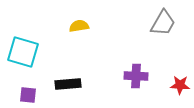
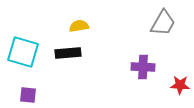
purple cross: moved 7 px right, 9 px up
black rectangle: moved 31 px up
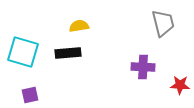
gray trapezoid: rotated 44 degrees counterclockwise
purple square: moved 2 px right; rotated 18 degrees counterclockwise
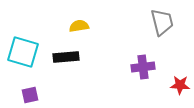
gray trapezoid: moved 1 px left, 1 px up
black rectangle: moved 2 px left, 4 px down
purple cross: rotated 10 degrees counterclockwise
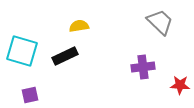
gray trapezoid: moved 2 px left; rotated 32 degrees counterclockwise
cyan square: moved 1 px left, 1 px up
black rectangle: moved 1 px left, 1 px up; rotated 20 degrees counterclockwise
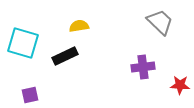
cyan square: moved 1 px right, 8 px up
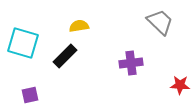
black rectangle: rotated 20 degrees counterclockwise
purple cross: moved 12 px left, 4 px up
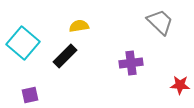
cyan square: rotated 24 degrees clockwise
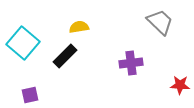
yellow semicircle: moved 1 px down
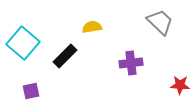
yellow semicircle: moved 13 px right
purple square: moved 1 px right, 4 px up
